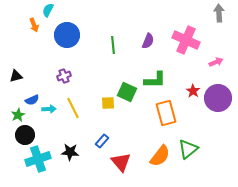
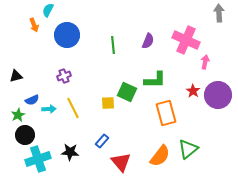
pink arrow: moved 11 px left; rotated 56 degrees counterclockwise
purple circle: moved 3 px up
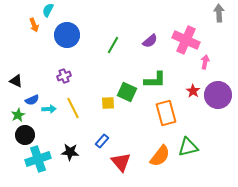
purple semicircle: moved 2 px right; rotated 28 degrees clockwise
green line: rotated 36 degrees clockwise
black triangle: moved 5 px down; rotated 40 degrees clockwise
green triangle: moved 2 px up; rotated 25 degrees clockwise
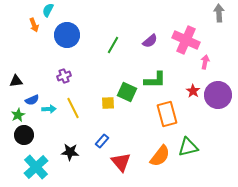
black triangle: rotated 32 degrees counterclockwise
orange rectangle: moved 1 px right, 1 px down
black circle: moved 1 px left
cyan cross: moved 2 px left, 8 px down; rotated 25 degrees counterclockwise
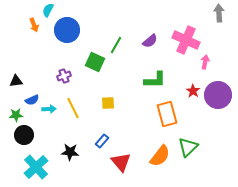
blue circle: moved 5 px up
green line: moved 3 px right
green square: moved 32 px left, 30 px up
green star: moved 2 px left; rotated 24 degrees clockwise
green triangle: rotated 30 degrees counterclockwise
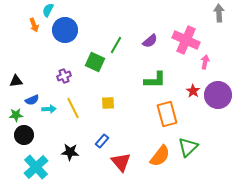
blue circle: moved 2 px left
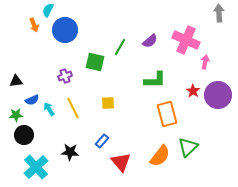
green line: moved 4 px right, 2 px down
green square: rotated 12 degrees counterclockwise
purple cross: moved 1 px right
cyan arrow: rotated 120 degrees counterclockwise
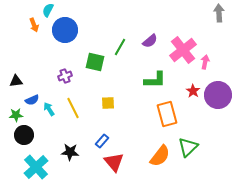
pink cross: moved 3 px left, 10 px down; rotated 28 degrees clockwise
red triangle: moved 7 px left
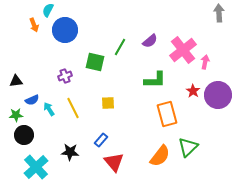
blue rectangle: moved 1 px left, 1 px up
